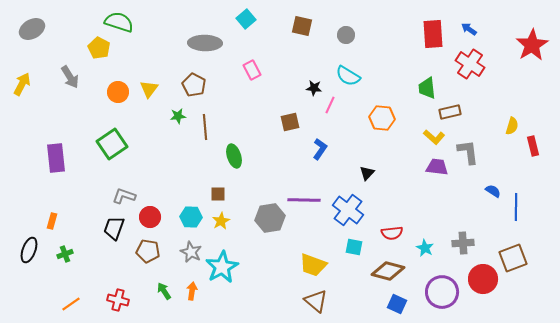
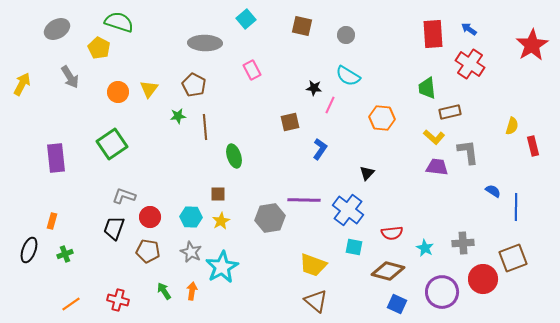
gray ellipse at (32, 29): moved 25 px right
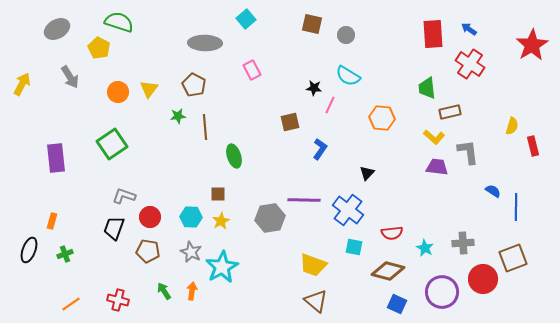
brown square at (302, 26): moved 10 px right, 2 px up
